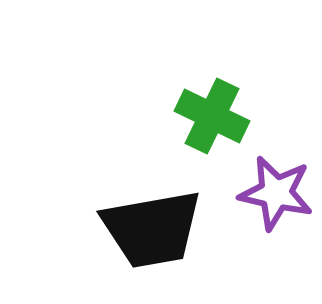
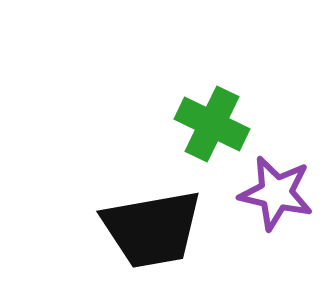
green cross: moved 8 px down
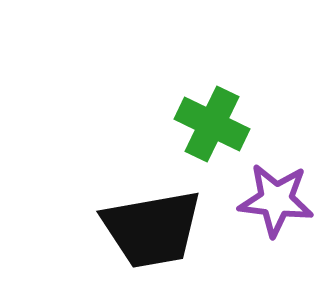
purple star: moved 7 px down; rotated 6 degrees counterclockwise
